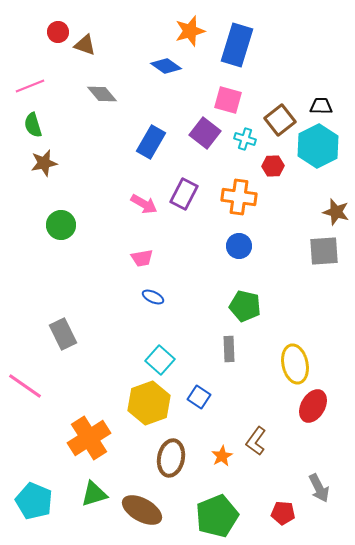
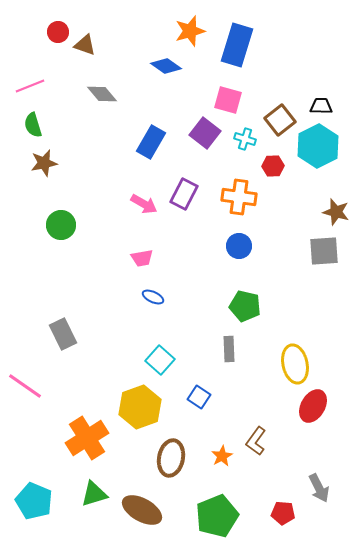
yellow hexagon at (149, 403): moved 9 px left, 4 px down
orange cross at (89, 438): moved 2 px left
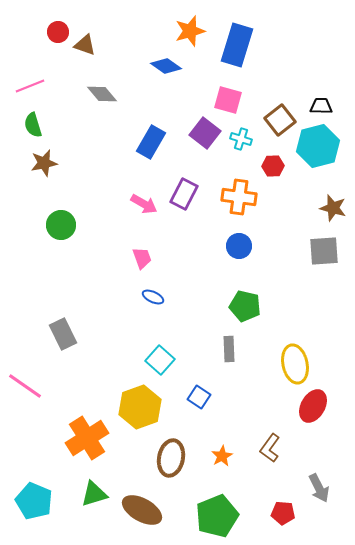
cyan cross at (245, 139): moved 4 px left
cyan hexagon at (318, 146): rotated 12 degrees clockwise
brown star at (336, 212): moved 3 px left, 4 px up
pink trapezoid at (142, 258): rotated 100 degrees counterclockwise
brown L-shape at (256, 441): moved 14 px right, 7 px down
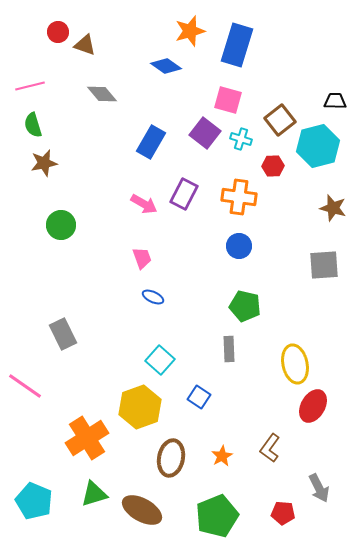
pink line at (30, 86): rotated 8 degrees clockwise
black trapezoid at (321, 106): moved 14 px right, 5 px up
gray square at (324, 251): moved 14 px down
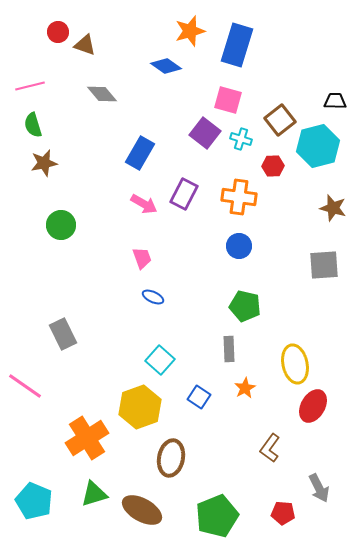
blue rectangle at (151, 142): moved 11 px left, 11 px down
orange star at (222, 456): moved 23 px right, 68 px up
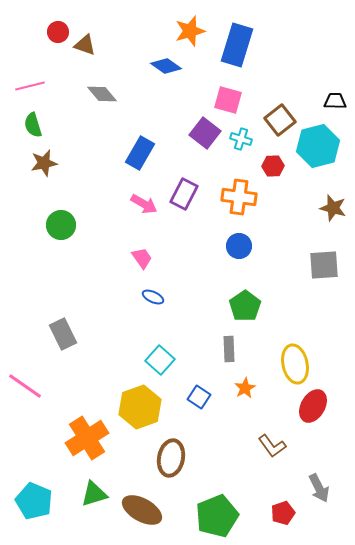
pink trapezoid at (142, 258): rotated 15 degrees counterclockwise
green pentagon at (245, 306): rotated 24 degrees clockwise
brown L-shape at (270, 448): moved 2 px right, 2 px up; rotated 72 degrees counterclockwise
red pentagon at (283, 513): rotated 25 degrees counterclockwise
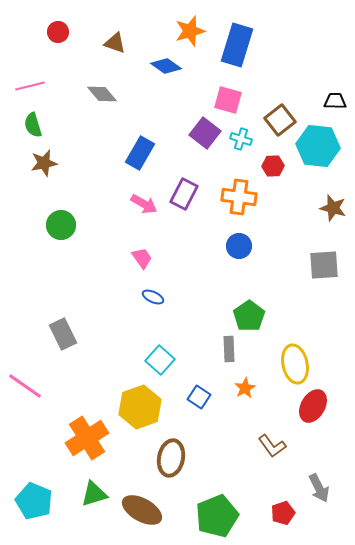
brown triangle at (85, 45): moved 30 px right, 2 px up
cyan hexagon at (318, 146): rotated 21 degrees clockwise
green pentagon at (245, 306): moved 4 px right, 10 px down
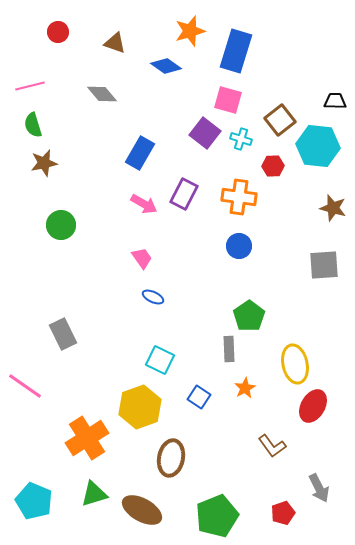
blue rectangle at (237, 45): moved 1 px left, 6 px down
cyan square at (160, 360): rotated 16 degrees counterclockwise
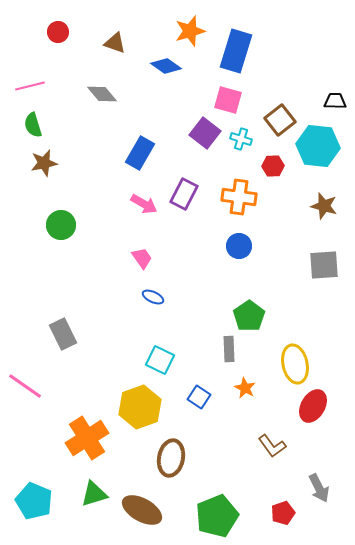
brown star at (333, 208): moved 9 px left, 2 px up
orange star at (245, 388): rotated 15 degrees counterclockwise
